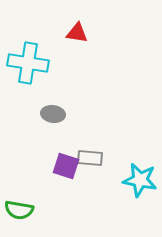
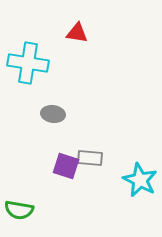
cyan star: rotated 16 degrees clockwise
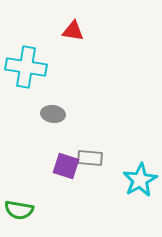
red triangle: moved 4 px left, 2 px up
cyan cross: moved 2 px left, 4 px down
cyan star: rotated 16 degrees clockwise
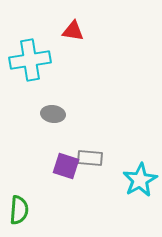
cyan cross: moved 4 px right, 7 px up; rotated 18 degrees counterclockwise
green semicircle: rotated 96 degrees counterclockwise
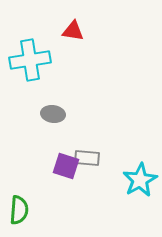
gray rectangle: moved 3 px left
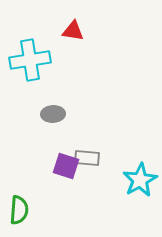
gray ellipse: rotated 10 degrees counterclockwise
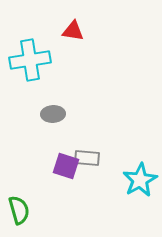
green semicircle: rotated 20 degrees counterclockwise
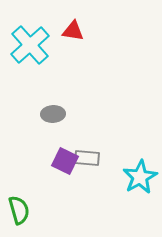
cyan cross: moved 15 px up; rotated 33 degrees counterclockwise
purple square: moved 1 px left, 5 px up; rotated 8 degrees clockwise
cyan star: moved 3 px up
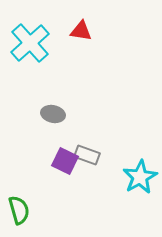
red triangle: moved 8 px right
cyan cross: moved 2 px up
gray ellipse: rotated 15 degrees clockwise
gray rectangle: moved 3 px up; rotated 15 degrees clockwise
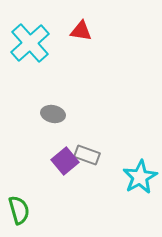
purple square: rotated 24 degrees clockwise
